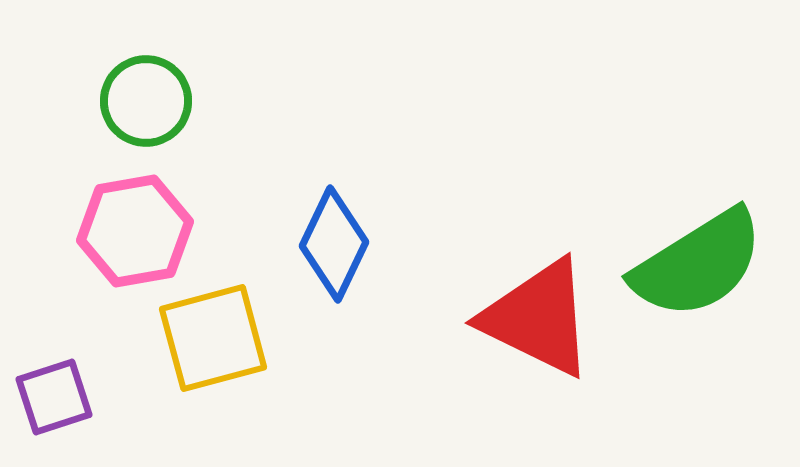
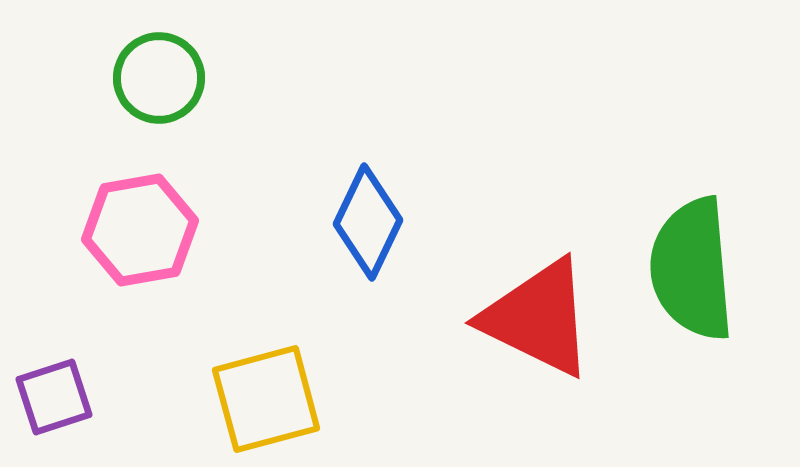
green circle: moved 13 px right, 23 px up
pink hexagon: moved 5 px right, 1 px up
blue diamond: moved 34 px right, 22 px up
green semicircle: moved 6 px left, 5 px down; rotated 117 degrees clockwise
yellow square: moved 53 px right, 61 px down
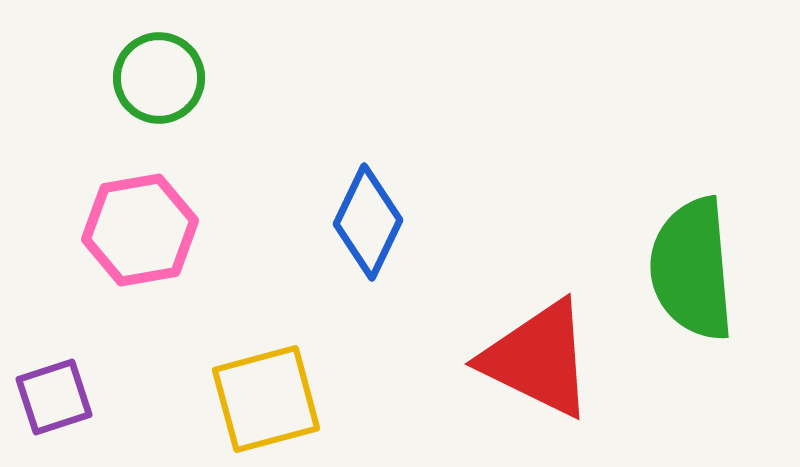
red triangle: moved 41 px down
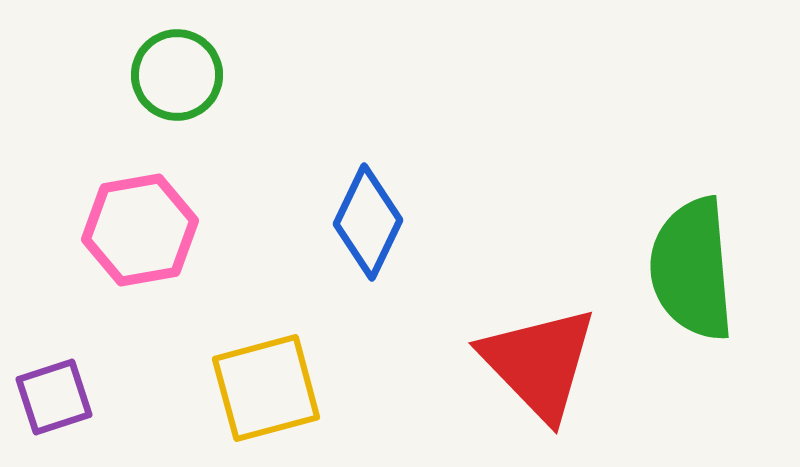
green circle: moved 18 px right, 3 px up
red triangle: moved 1 px right, 4 px down; rotated 20 degrees clockwise
yellow square: moved 11 px up
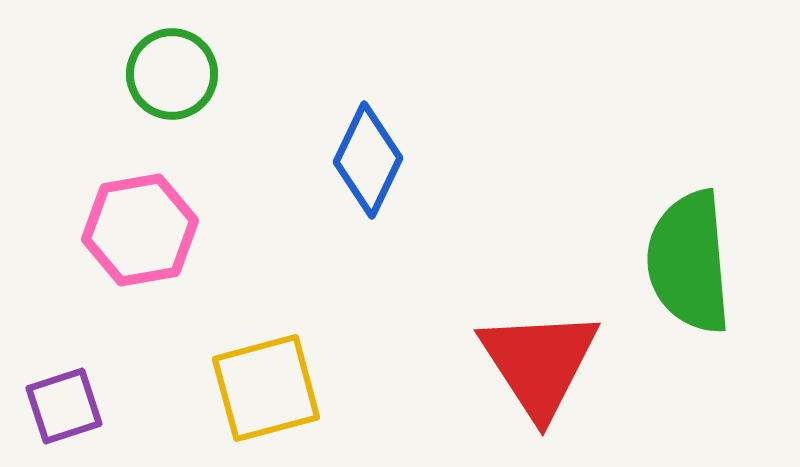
green circle: moved 5 px left, 1 px up
blue diamond: moved 62 px up
green semicircle: moved 3 px left, 7 px up
red triangle: rotated 11 degrees clockwise
purple square: moved 10 px right, 9 px down
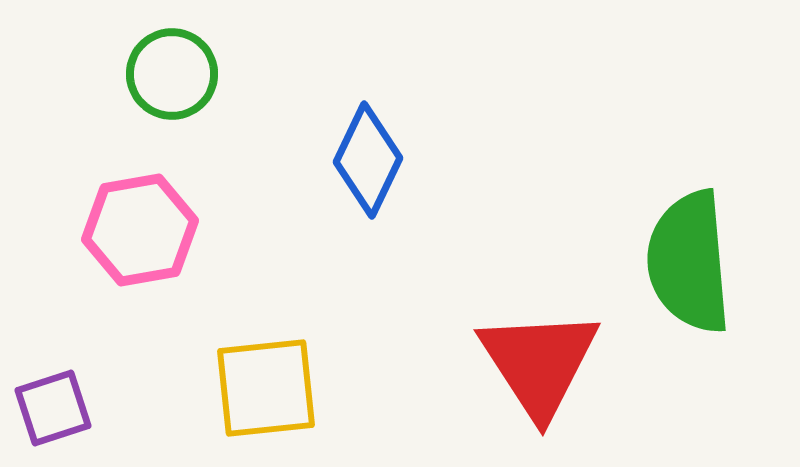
yellow square: rotated 9 degrees clockwise
purple square: moved 11 px left, 2 px down
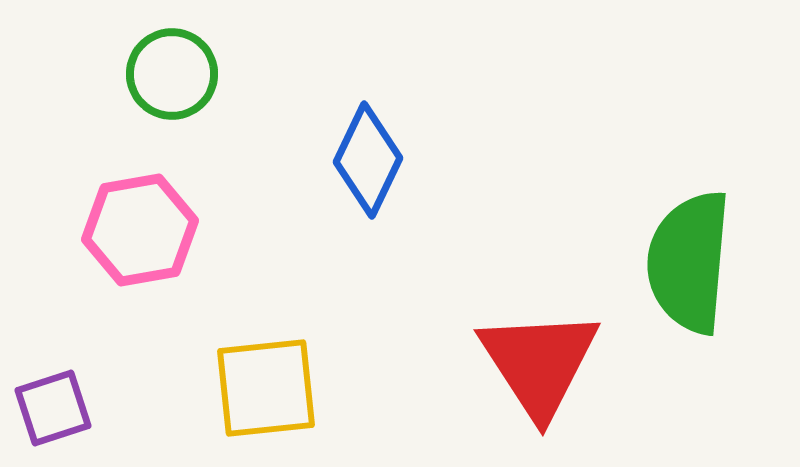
green semicircle: rotated 10 degrees clockwise
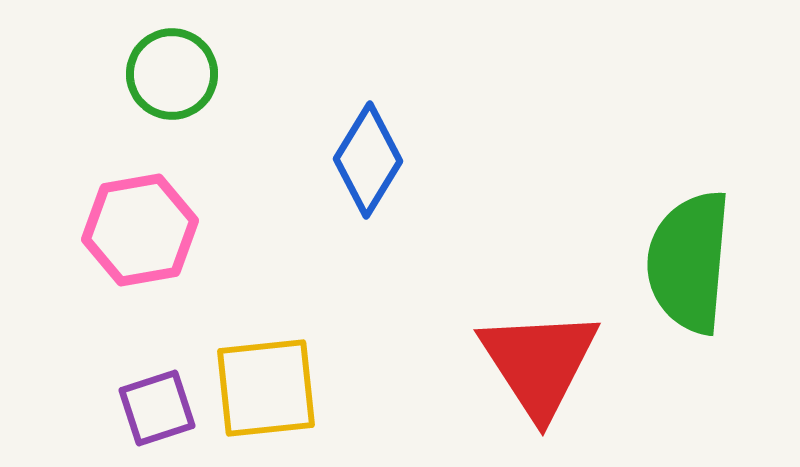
blue diamond: rotated 6 degrees clockwise
purple square: moved 104 px right
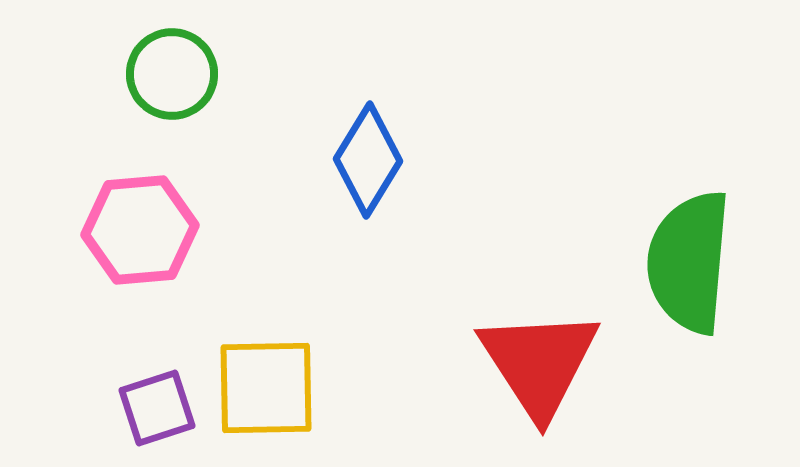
pink hexagon: rotated 5 degrees clockwise
yellow square: rotated 5 degrees clockwise
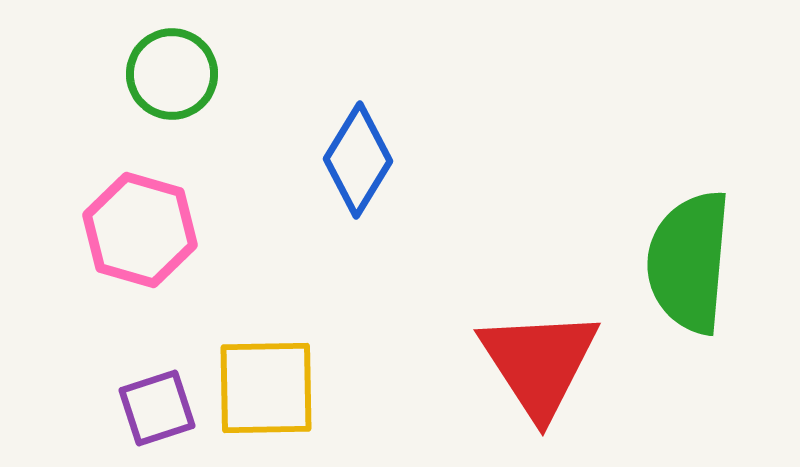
blue diamond: moved 10 px left
pink hexagon: rotated 21 degrees clockwise
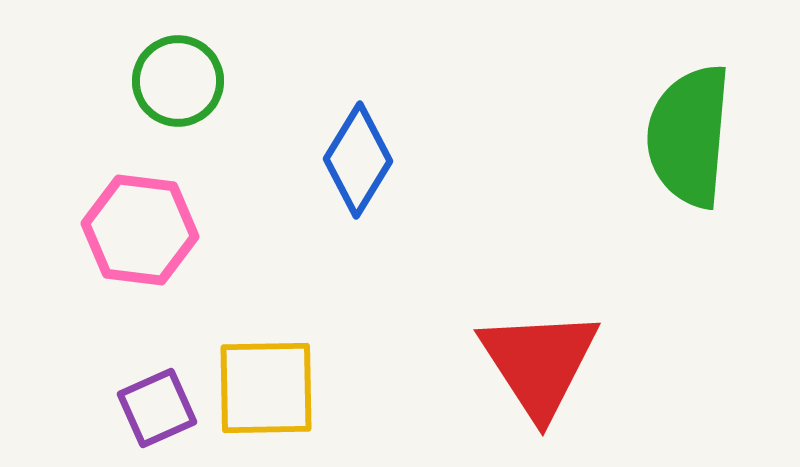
green circle: moved 6 px right, 7 px down
pink hexagon: rotated 9 degrees counterclockwise
green semicircle: moved 126 px up
purple square: rotated 6 degrees counterclockwise
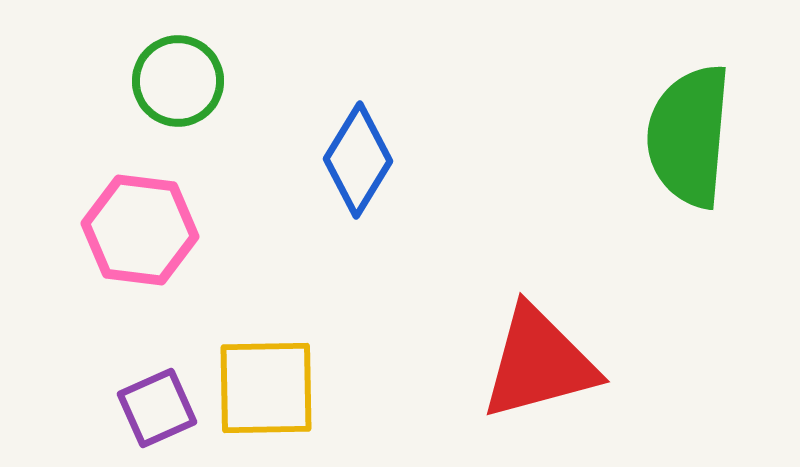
red triangle: rotated 48 degrees clockwise
